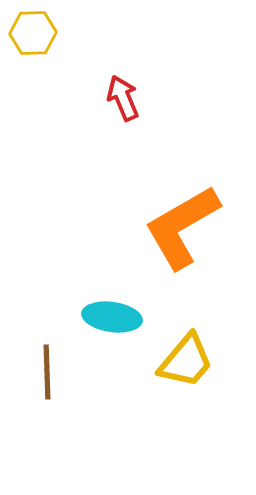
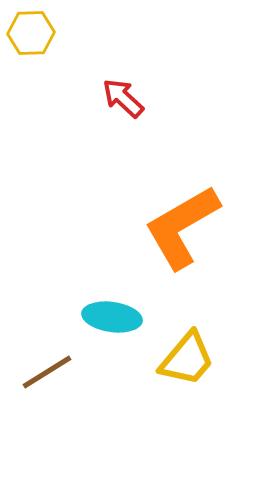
yellow hexagon: moved 2 px left
red arrow: rotated 24 degrees counterclockwise
yellow trapezoid: moved 1 px right, 2 px up
brown line: rotated 60 degrees clockwise
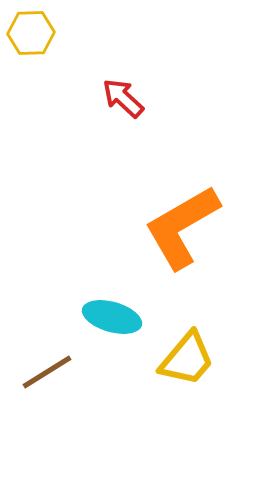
cyan ellipse: rotated 8 degrees clockwise
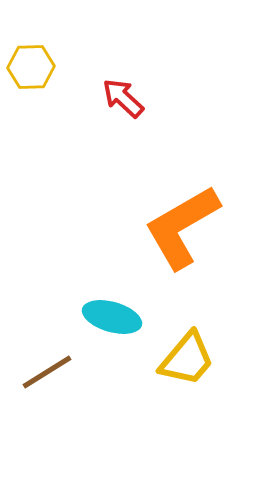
yellow hexagon: moved 34 px down
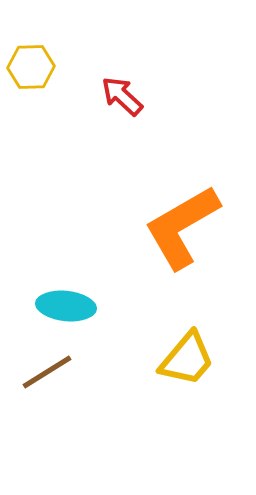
red arrow: moved 1 px left, 2 px up
cyan ellipse: moved 46 px left, 11 px up; rotated 10 degrees counterclockwise
